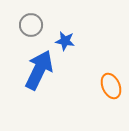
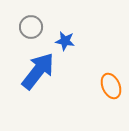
gray circle: moved 2 px down
blue arrow: moved 1 px left, 1 px down; rotated 12 degrees clockwise
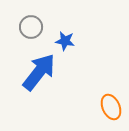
blue arrow: moved 1 px right, 1 px down
orange ellipse: moved 21 px down
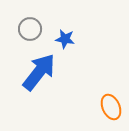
gray circle: moved 1 px left, 2 px down
blue star: moved 2 px up
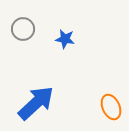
gray circle: moved 7 px left
blue arrow: moved 3 px left, 31 px down; rotated 9 degrees clockwise
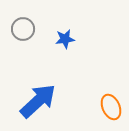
blue star: rotated 18 degrees counterclockwise
blue arrow: moved 2 px right, 2 px up
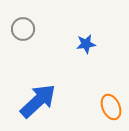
blue star: moved 21 px right, 5 px down
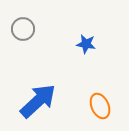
blue star: rotated 18 degrees clockwise
orange ellipse: moved 11 px left, 1 px up
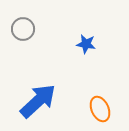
orange ellipse: moved 3 px down
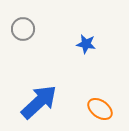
blue arrow: moved 1 px right, 1 px down
orange ellipse: rotated 30 degrees counterclockwise
